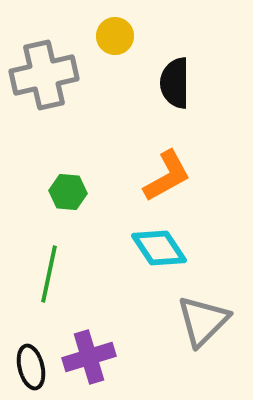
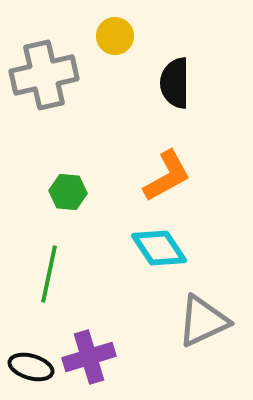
gray triangle: rotated 20 degrees clockwise
black ellipse: rotated 60 degrees counterclockwise
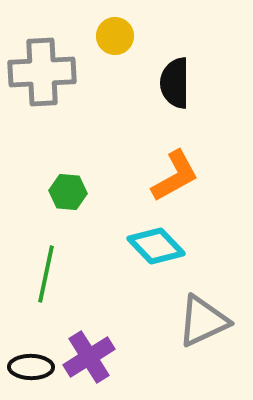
gray cross: moved 2 px left, 3 px up; rotated 10 degrees clockwise
orange L-shape: moved 8 px right
cyan diamond: moved 3 px left, 2 px up; rotated 10 degrees counterclockwise
green line: moved 3 px left
purple cross: rotated 15 degrees counterclockwise
black ellipse: rotated 15 degrees counterclockwise
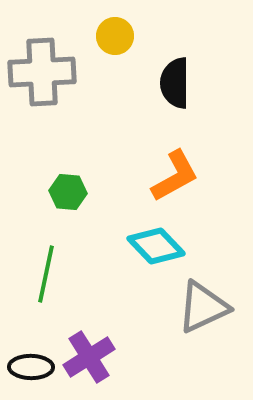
gray triangle: moved 14 px up
